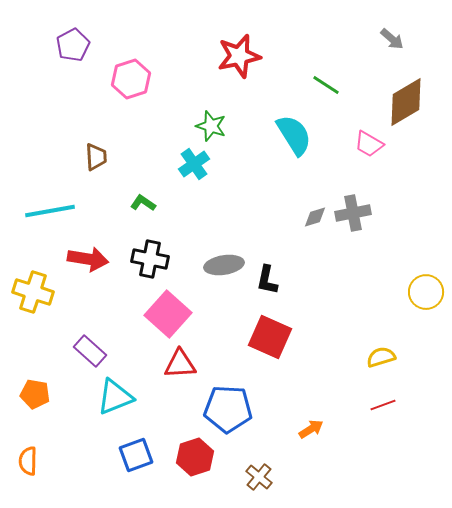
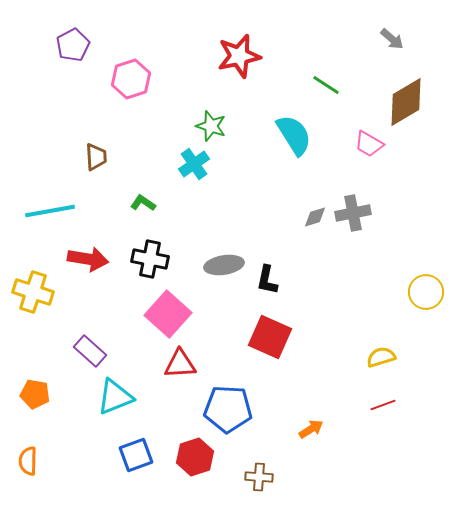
brown cross: rotated 36 degrees counterclockwise
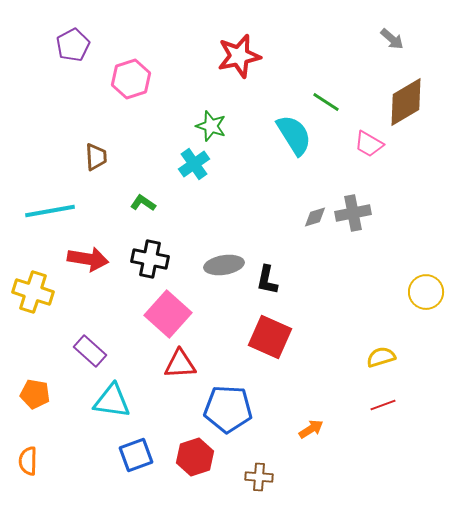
green line: moved 17 px down
cyan triangle: moved 3 px left, 4 px down; rotated 30 degrees clockwise
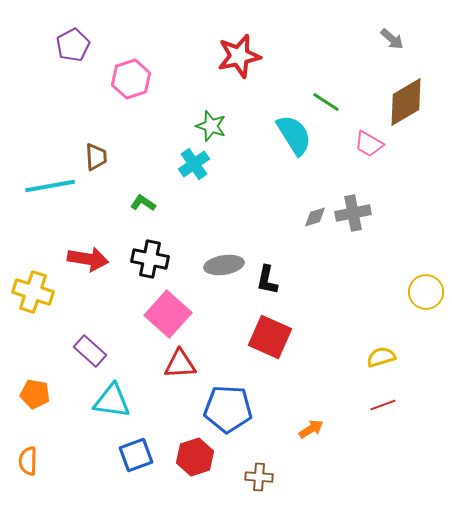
cyan line: moved 25 px up
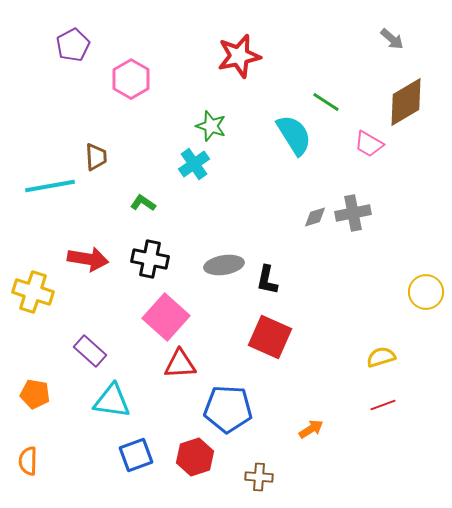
pink hexagon: rotated 12 degrees counterclockwise
pink square: moved 2 px left, 3 px down
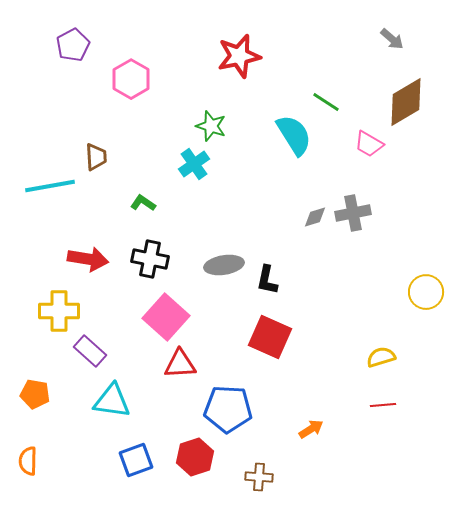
yellow cross: moved 26 px right, 19 px down; rotated 18 degrees counterclockwise
red line: rotated 15 degrees clockwise
blue square: moved 5 px down
